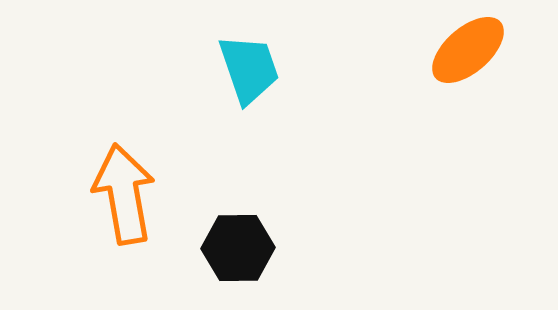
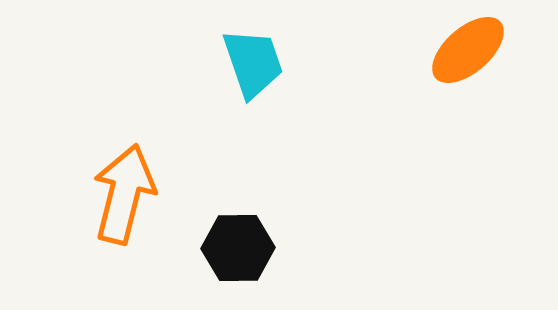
cyan trapezoid: moved 4 px right, 6 px up
orange arrow: rotated 24 degrees clockwise
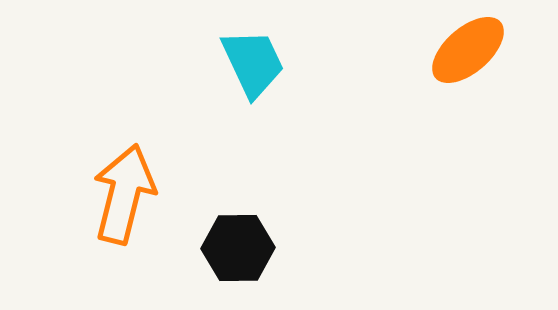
cyan trapezoid: rotated 6 degrees counterclockwise
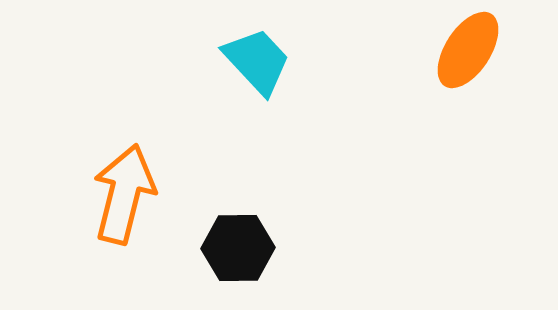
orange ellipse: rotated 16 degrees counterclockwise
cyan trapezoid: moved 4 px right, 2 px up; rotated 18 degrees counterclockwise
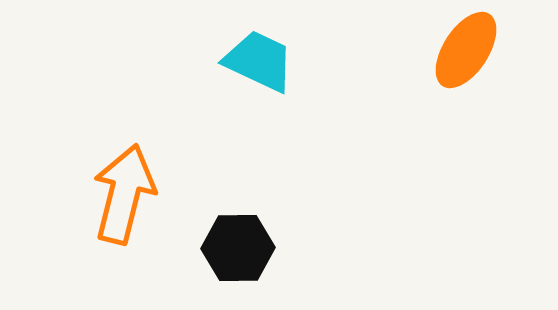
orange ellipse: moved 2 px left
cyan trapezoid: moved 2 px right; rotated 22 degrees counterclockwise
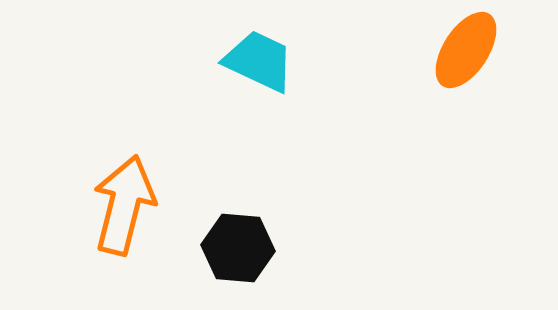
orange arrow: moved 11 px down
black hexagon: rotated 6 degrees clockwise
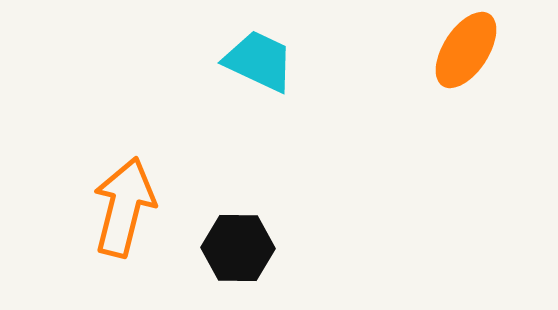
orange arrow: moved 2 px down
black hexagon: rotated 4 degrees counterclockwise
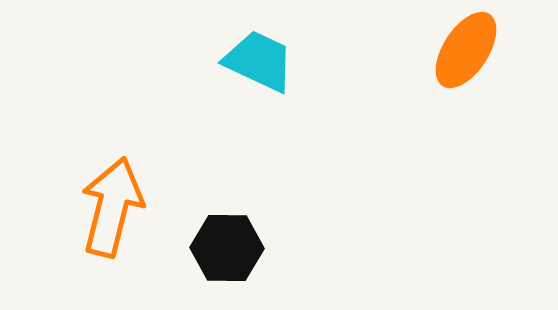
orange arrow: moved 12 px left
black hexagon: moved 11 px left
